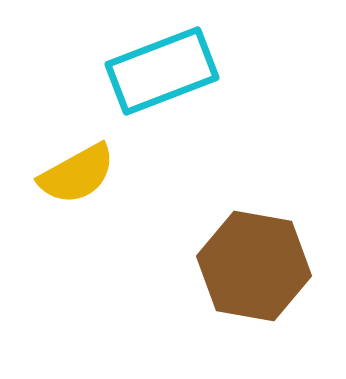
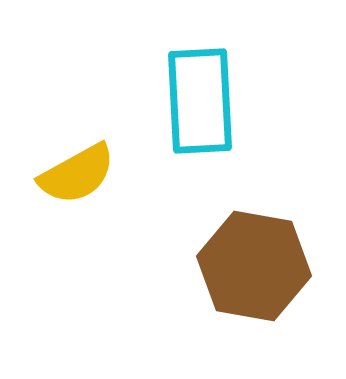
cyan rectangle: moved 38 px right, 30 px down; rotated 72 degrees counterclockwise
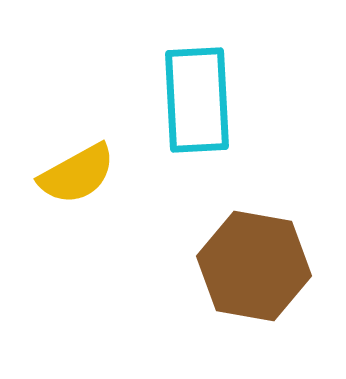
cyan rectangle: moved 3 px left, 1 px up
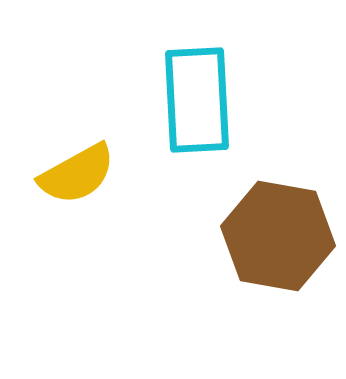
brown hexagon: moved 24 px right, 30 px up
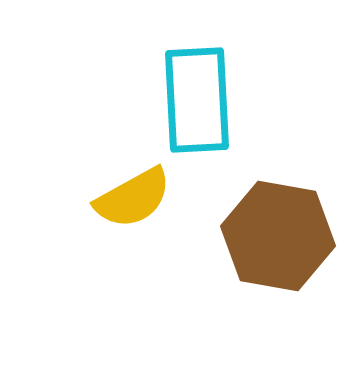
yellow semicircle: moved 56 px right, 24 px down
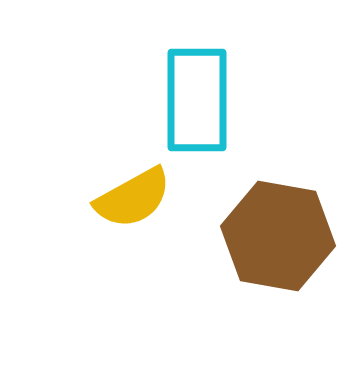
cyan rectangle: rotated 3 degrees clockwise
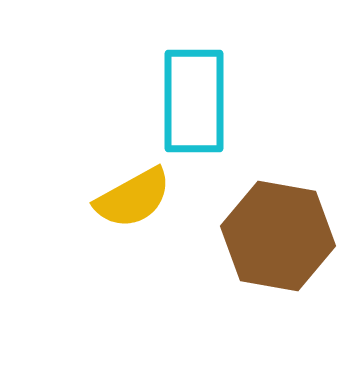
cyan rectangle: moved 3 px left, 1 px down
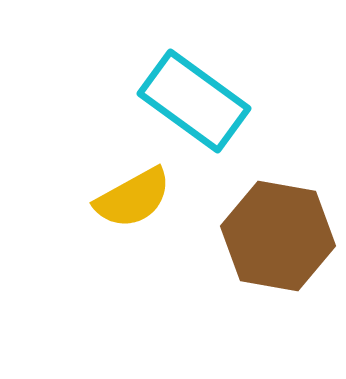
cyan rectangle: rotated 54 degrees counterclockwise
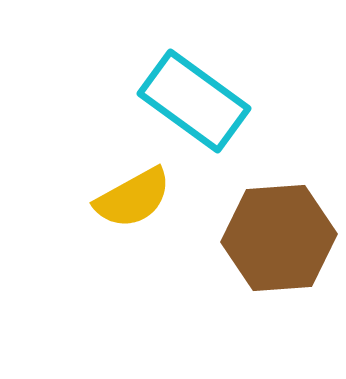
brown hexagon: moved 1 px right, 2 px down; rotated 14 degrees counterclockwise
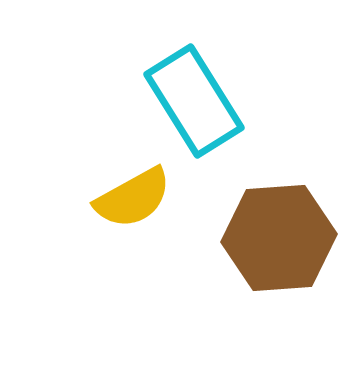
cyan rectangle: rotated 22 degrees clockwise
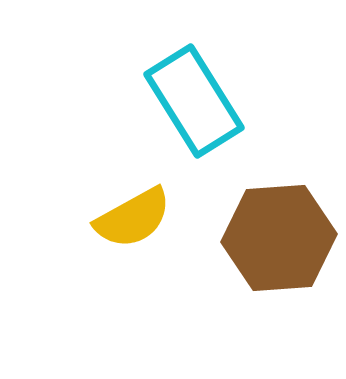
yellow semicircle: moved 20 px down
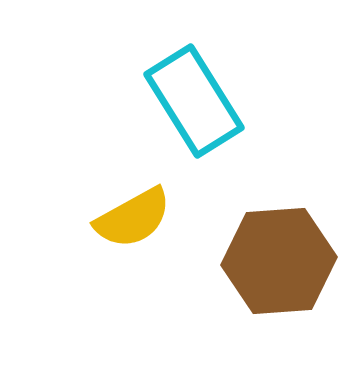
brown hexagon: moved 23 px down
